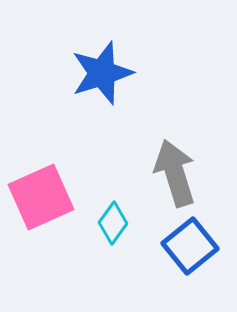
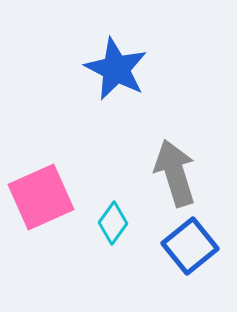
blue star: moved 14 px right, 4 px up; rotated 28 degrees counterclockwise
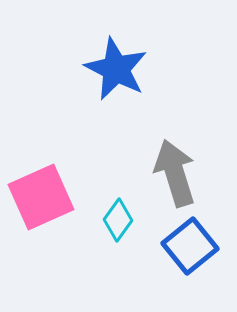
cyan diamond: moved 5 px right, 3 px up
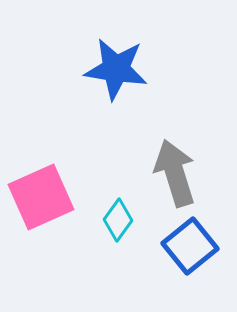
blue star: rotated 18 degrees counterclockwise
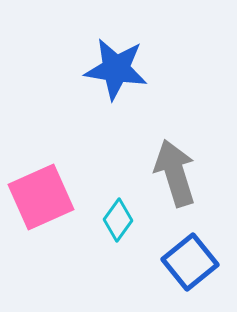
blue square: moved 16 px down
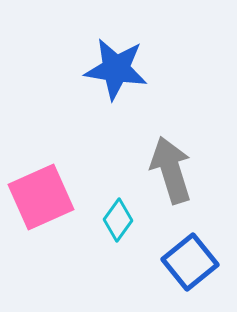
gray arrow: moved 4 px left, 3 px up
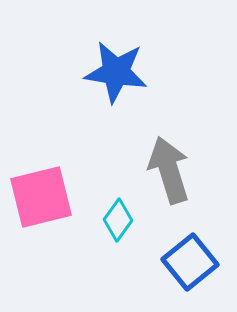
blue star: moved 3 px down
gray arrow: moved 2 px left
pink square: rotated 10 degrees clockwise
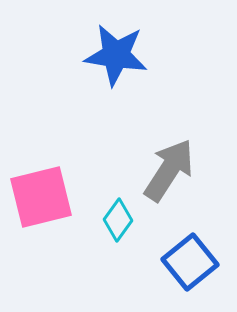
blue star: moved 17 px up
gray arrow: rotated 50 degrees clockwise
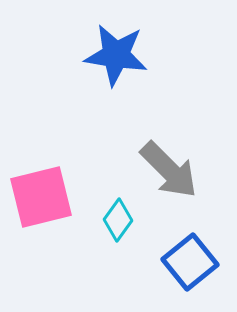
gray arrow: rotated 102 degrees clockwise
